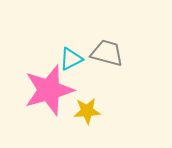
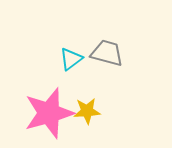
cyan triangle: rotated 10 degrees counterclockwise
pink star: moved 23 px down
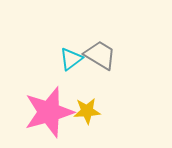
gray trapezoid: moved 7 px left, 2 px down; rotated 16 degrees clockwise
pink star: moved 1 px up
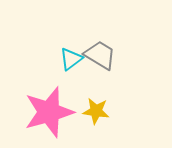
yellow star: moved 9 px right; rotated 12 degrees clockwise
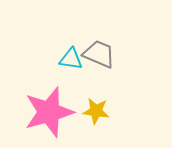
gray trapezoid: moved 1 px left, 1 px up; rotated 8 degrees counterclockwise
cyan triangle: rotated 45 degrees clockwise
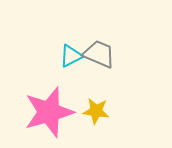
cyan triangle: moved 3 px up; rotated 35 degrees counterclockwise
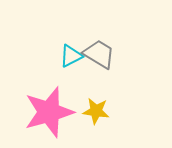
gray trapezoid: rotated 8 degrees clockwise
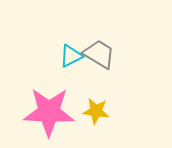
pink star: rotated 18 degrees clockwise
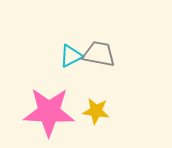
gray trapezoid: rotated 20 degrees counterclockwise
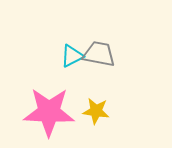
cyan triangle: moved 1 px right
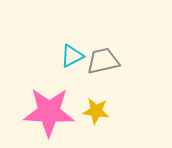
gray trapezoid: moved 4 px right, 7 px down; rotated 24 degrees counterclockwise
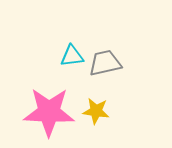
cyan triangle: rotated 20 degrees clockwise
gray trapezoid: moved 2 px right, 2 px down
